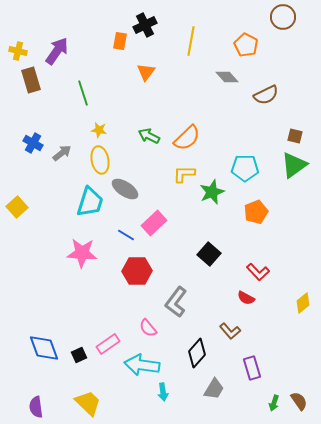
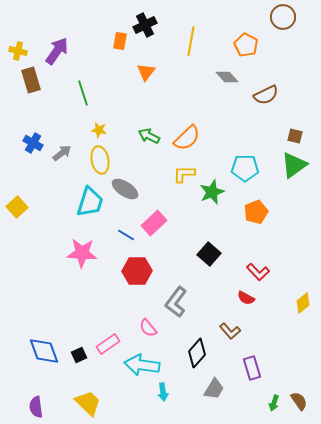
blue diamond at (44, 348): moved 3 px down
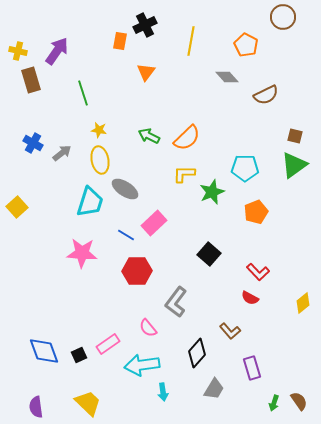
red semicircle at (246, 298): moved 4 px right
cyan arrow at (142, 365): rotated 16 degrees counterclockwise
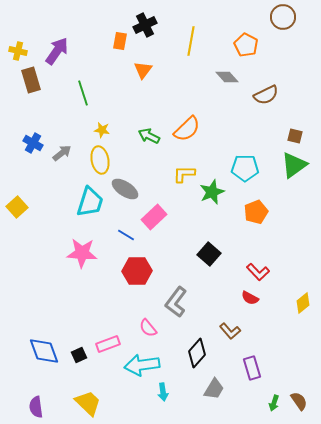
orange triangle at (146, 72): moved 3 px left, 2 px up
yellow star at (99, 130): moved 3 px right
orange semicircle at (187, 138): moved 9 px up
pink rectangle at (154, 223): moved 6 px up
pink rectangle at (108, 344): rotated 15 degrees clockwise
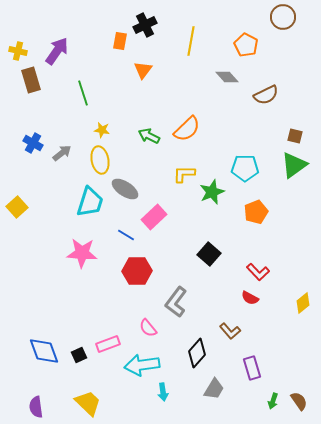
green arrow at (274, 403): moved 1 px left, 2 px up
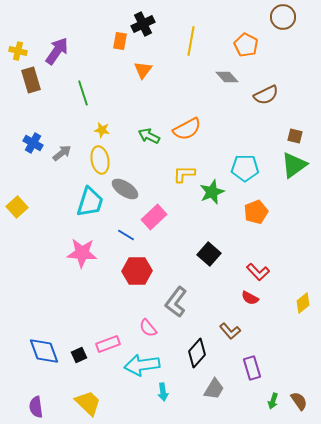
black cross at (145, 25): moved 2 px left, 1 px up
orange semicircle at (187, 129): rotated 16 degrees clockwise
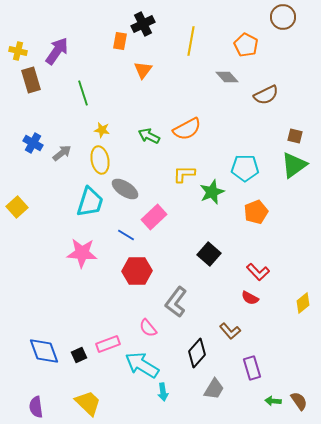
cyan arrow at (142, 365): rotated 40 degrees clockwise
green arrow at (273, 401): rotated 77 degrees clockwise
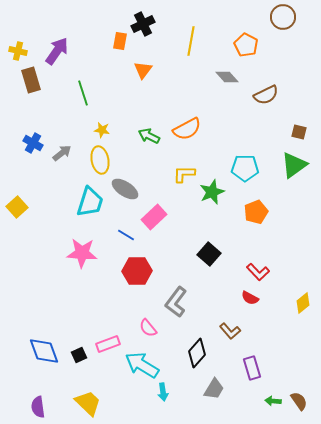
brown square at (295, 136): moved 4 px right, 4 px up
purple semicircle at (36, 407): moved 2 px right
